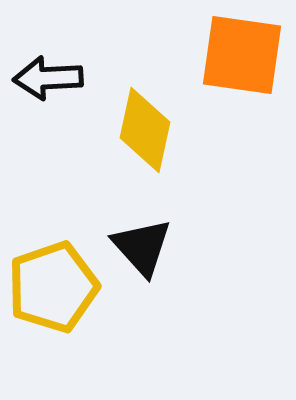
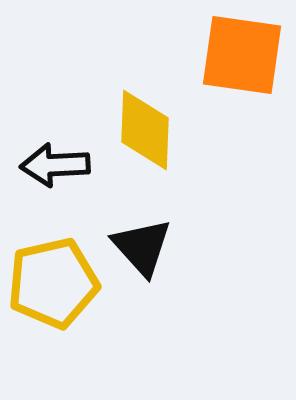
black arrow: moved 7 px right, 87 px down
yellow diamond: rotated 10 degrees counterclockwise
yellow pentagon: moved 4 px up; rotated 6 degrees clockwise
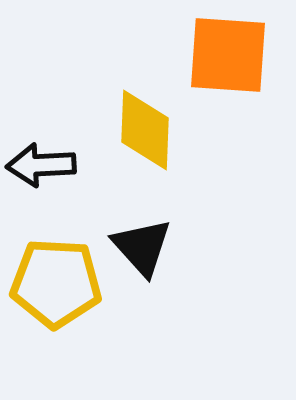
orange square: moved 14 px left; rotated 4 degrees counterclockwise
black arrow: moved 14 px left
yellow pentagon: moved 3 px right; rotated 16 degrees clockwise
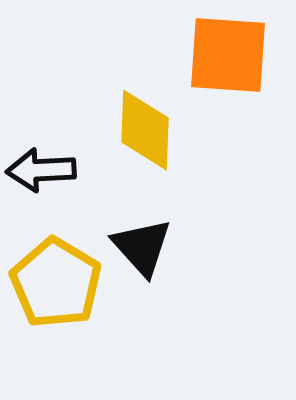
black arrow: moved 5 px down
yellow pentagon: rotated 28 degrees clockwise
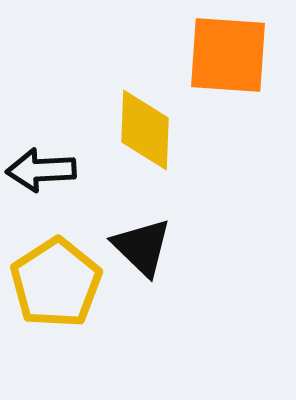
black triangle: rotated 4 degrees counterclockwise
yellow pentagon: rotated 8 degrees clockwise
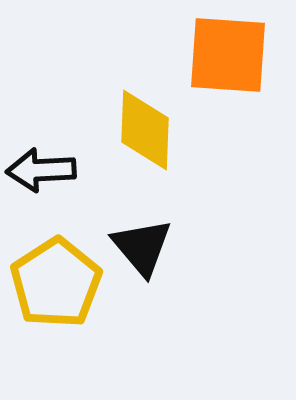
black triangle: rotated 6 degrees clockwise
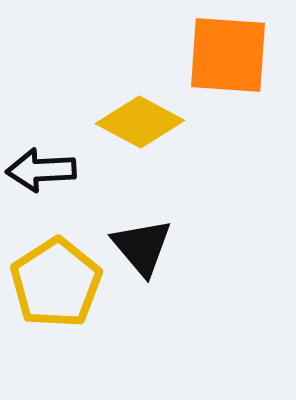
yellow diamond: moved 5 px left, 8 px up; rotated 64 degrees counterclockwise
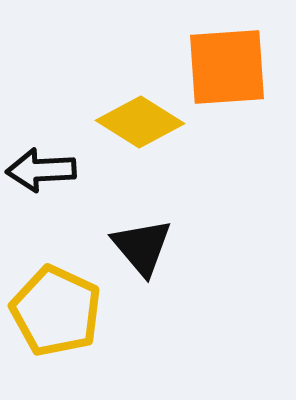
orange square: moved 1 px left, 12 px down; rotated 8 degrees counterclockwise
yellow diamond: rotated 4 degrees clockwise
yellow pentagon: moved 28 px down; rotated 14 degrees counterclockwise
